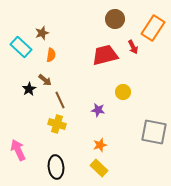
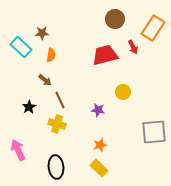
brown star: rotated 16 degrees clockwise
black star: moved 18 px down
gray square: rotated 16 degrees counterclockwise
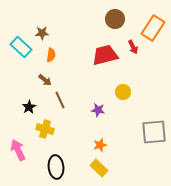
yellow cross: moved 12 px left, 5 px down
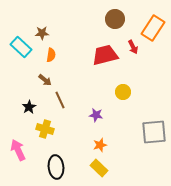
purple star: moved 2 px left, 5 px down
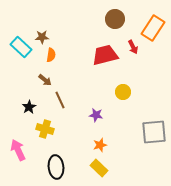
brown star: moved 4 px down
